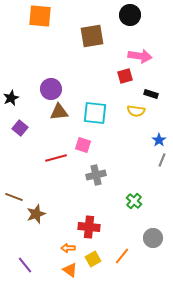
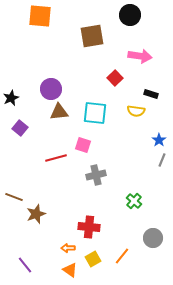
red square: moved 10 px left, 2 px down; rotated 28 degrees counterclockwise
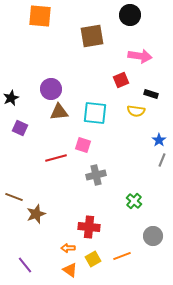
red square: moved 6 px right, 2 px down; rotated 21 degrees clockwise
purple square: rotated 14 degrees counterclockwise
gray circle: moved 2 px up
orange line: rotated 30 degrees clockwise
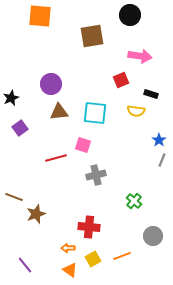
purple circle: moved 5 px up
purple square: rotated 28 degrees clockwise
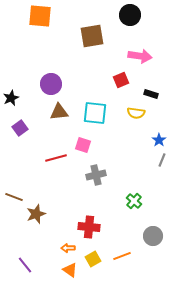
yellow semicircle: moved 2 px down
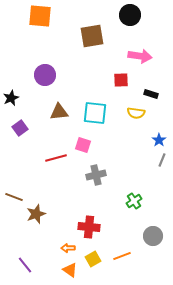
red square: rotated 21 degrees clockwise
purple circle: moved 6 px left, 9 px up
green cross: rotated 14 degrees clockwise
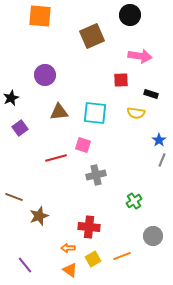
brown square: rotated 15 degrees counterclockwise
brown star: moved 3 px right, 2 px down
